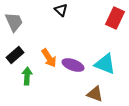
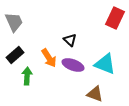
black triangle: moved 9 px right, 30 px down
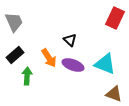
brown triangle: moved 19 px right
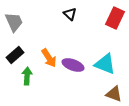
black triangle: moved 26 px up
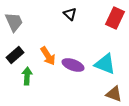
orange arrow: moved 1 px left, 2 px up
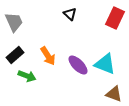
purple ellipse: moved 5 px right; rotated 25 degrees clockwise
green arrow: rotated 108 degrees clockwise
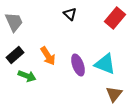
red rectangle: rotated 15 degrees clockwise
purple ellipse: rotated 25 degrees clockwise
brown triangle: rotated 48 degrees clockwise
